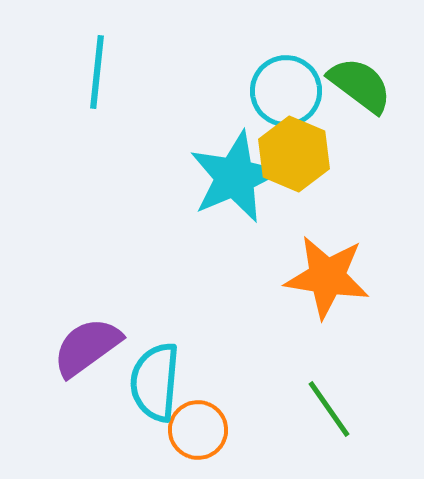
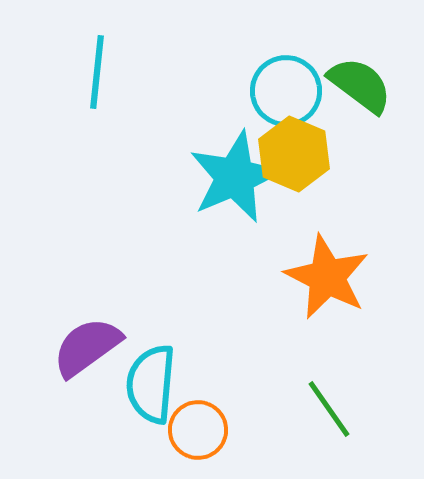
orange star: rotated 18 degrees clockwise
cyan semicircle: moved 4 px left, 2 px down
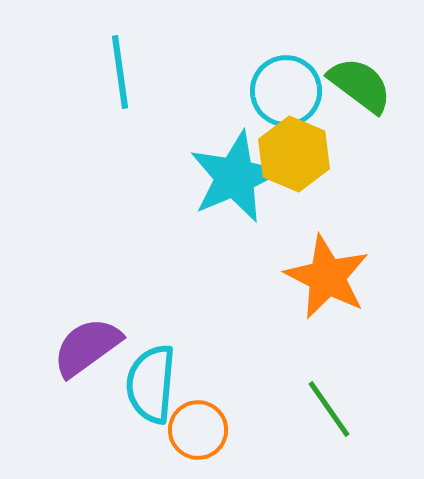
cyan line: moved 23 px right; rotated 14 degrees counterclockwise
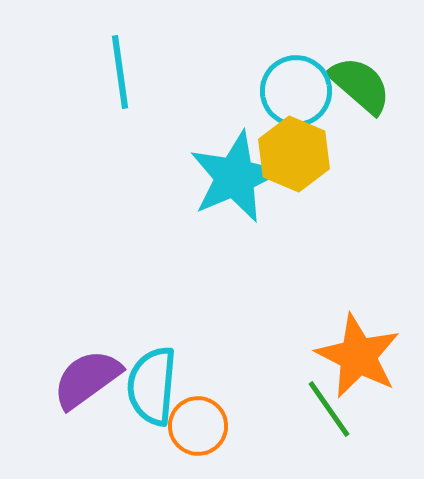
green semicircle: rotated 4 degrees clockwise
cyan circle: moved 10 px right
orange star: moved 31 px right, 79 px down
purple semicircle: moved 32 px down
cyan semicircle: moved 1 px right, 2 px down
orange circle: moved 4 px up
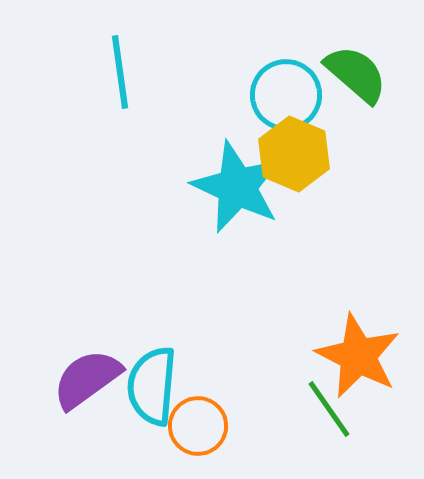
green semicircle: moved 4 px left, 11 px up
cyan circle: moved 10 px left, 4 px down
cyan star: moved 2 px right, 10 px down; rotated 24 degrees counterclockwise
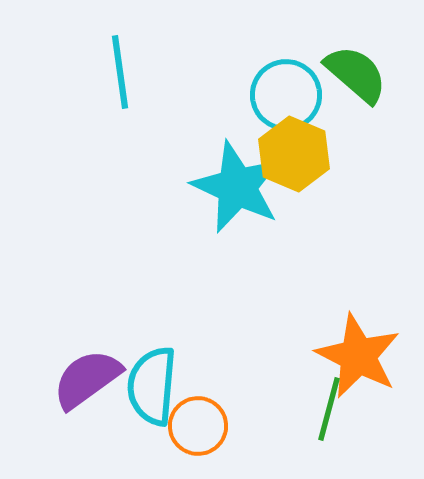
green line: rotated 50 degrees clockwise
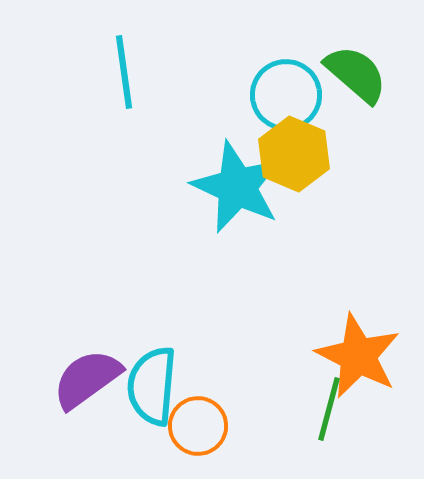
cyan line: moved 4 px right
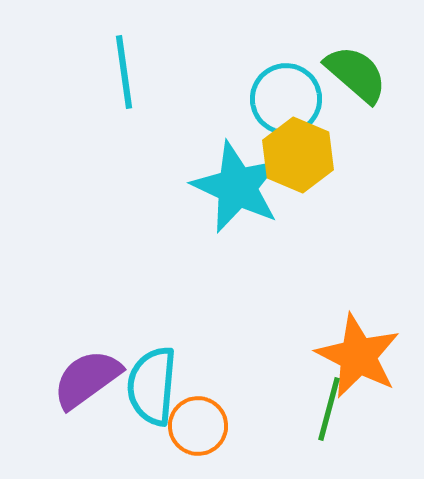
cyan circle: moved 4 px down
yellow hexagon: moved 4 px right, 1 px down
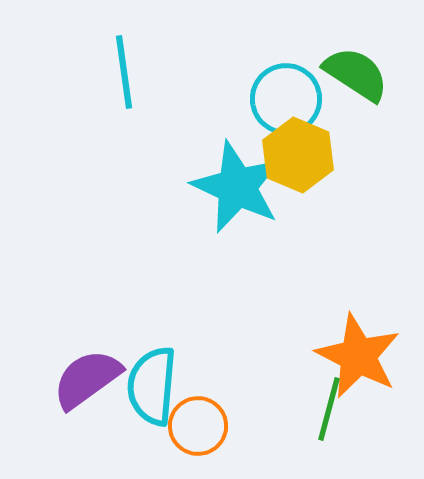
green semicircle: rotated 8 degrees counterclockwise
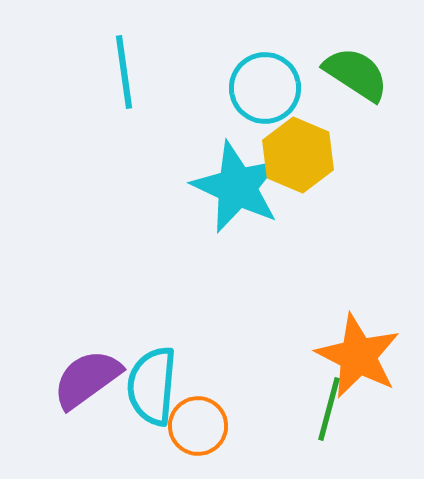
cyan circle: moved 21 px left, 11 px up
